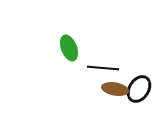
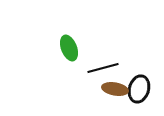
black line: rotated 20 degrees counterclockwise
black ellipse: rotated 16 degrees counterclockwise
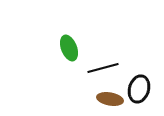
brown ellipse: moved 5 px left, 10 px down
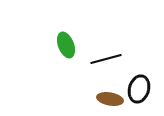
green ellipse: moved 3 px left, 3 px up
black line: moved 3 px right, 9 px up
